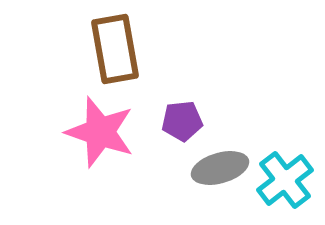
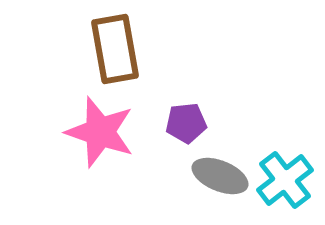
purple pentagon: moved 4 px right, 2 px down
gray ellipse: moved 8 px down; rotated 38 degrees clockwise
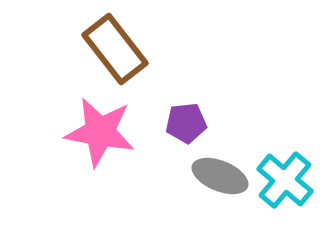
brown rectangle: rotated 28 degrees counterclockwise
pink star: rotated 8 degrees counterclockwise
cyan cross: rotated 12 degrees counterclockwise
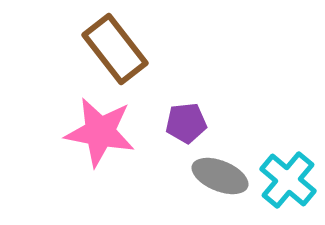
cyan cross: moved 3 px right
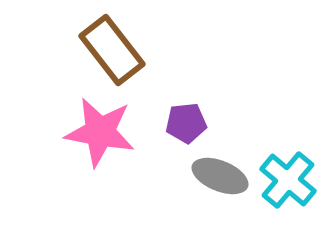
brown rectangle: moved 3 px left, 1 px down
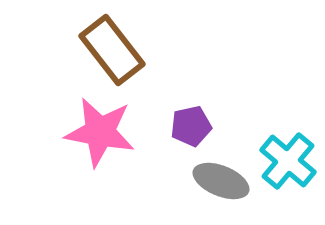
purple pentagon: moved 5 px right, 3 px down; rotated 6 degrees counterclockwise
gray ellipse: moved 1 px right, 5 px down
cyan cross: moved 19 px up
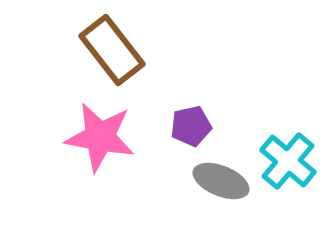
pink star: moved 5 px down
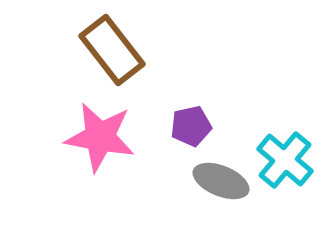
cyan cross: moved 3 px left, 1 px up
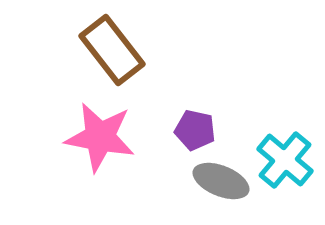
purple pentagon: moved 4 px right, 4 px down; rotated 24 degrees clockwise
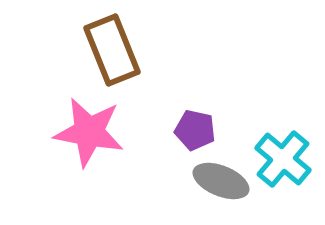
brown rectangle: rotated 16 degrees clockwise
pink star: moved 11 px left, 5 px up
cyan cross: moved 2 px left, 1 px up
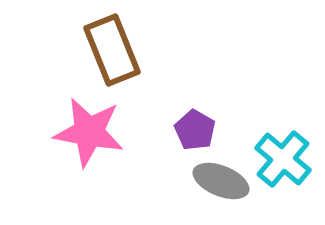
purple pentagon: rotated 18 degrees clockwise
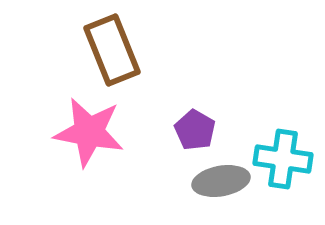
cyan cross: rotated 32 degrees counterclockwise
gray ellipse: rotated 32 degrees counterclockwise
